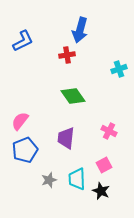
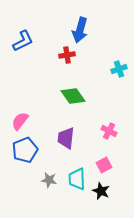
gray star: rotated 28 degrees clockwise
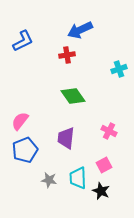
blue arrow: rotated 50 degrees clockwise
cyan trapezoid: moved 1 px right, 1 px up
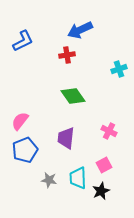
black star: rotated 24 degrees clockwise
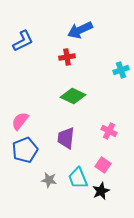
red cross: moved 2 px down
cyan cross: moved 2 px right, 1 px down
green diamond: rotated 30 degrees counterclockwise
pink square: moved 1 px left; rotated 28 degrees counterclockwise
cyan trapezoid: rotated 20 degrees counterclockwise
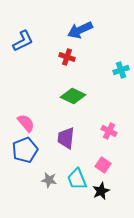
red cross: rotated 28 degrees clockwise
pink semicircle: moved 6 px right, 2 px down; rotated 102 degrees clockwise
cyan trapezoid: moved 1 px left, 1 px down
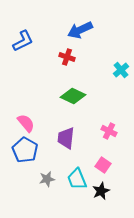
cyan cross: rotated 21 degrees counterclockwise
blue pentagon: rotated 20 degrees counterclockwise
gray star: moved 2 px left, 1 px up; rotated 21 degrees counterclockwise
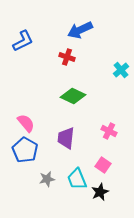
black star: moved 1 px left, 1 px down
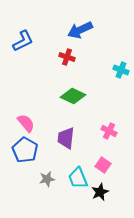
cyan cross: rotated 28 degrees counterclockwise
cyan trapezoid: moved 1 px right, 1 px up
